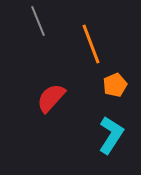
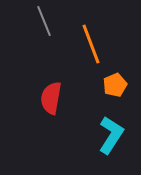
gray line: moved 6 px right
red semicircle: rotated 32 degrees counterclockwise
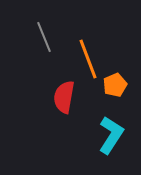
gray line: moved 16 px down
orange line: moved 3 px left, 15 px down
red semicircle: moved 13 px right, 1 px up
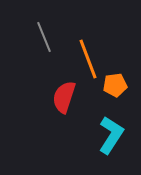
orange pentagon: rotated 15 degrees clockwise
red semicircle: rotated 8 degrees clockwise
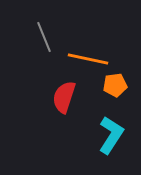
orange line: rotated 57 degrees counterclockwise
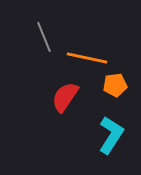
orange line: moved 1 px left, 1 px up
red semicircle: moved 1 px right; rotated 16 degrees clockwise
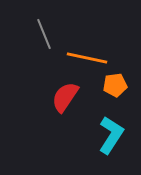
gray line: moved 3 px up
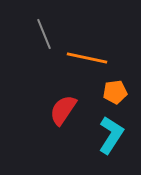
orange pentagon: moved 7 px down
red semicircle: moved 2 px left, 13 px down
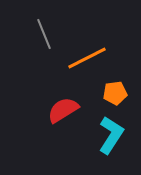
orange line: rotated 39 degrees counterclockwise
orange pentagon: moved 1 px down
red semicircle: rotated 24 degrees clockwise
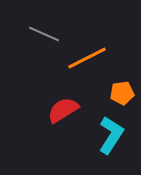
gray line: rotated 44 degrees counterclockwise
orange pentagon: moved 7 px right
